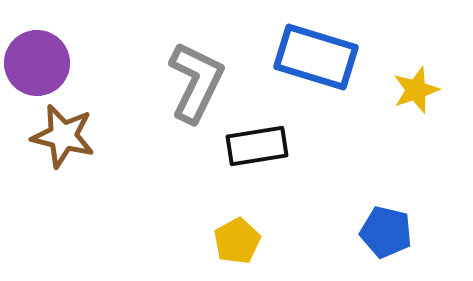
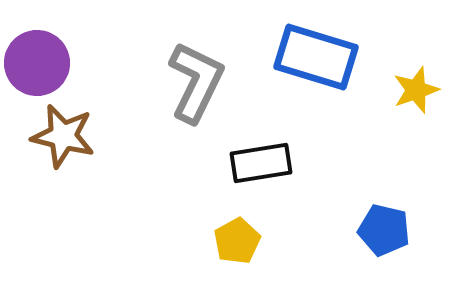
black rectangle: moved 4 px right, 17 px down
blue pentagon: moved 2 px left, 2 px up
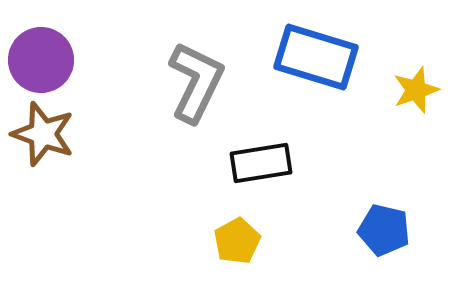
purple circle: moved 4 px right, 3 px up
brown star: moved 20 px left, 2 px up; rotated 6 degrees clockwise
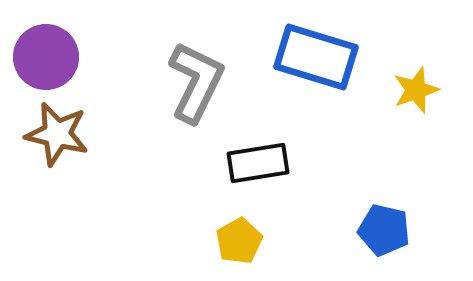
purple circle: moved 5 px right, 3 px up
brown star: moved 14 px right; rotated 6 degrees counterclockwise
black rectangle: moved 3 px left
yellow pentagon: moved 2 px right
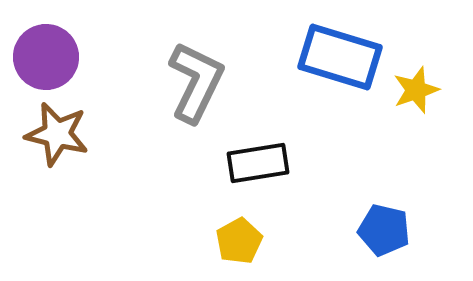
blue rectangle: moved 24 px right
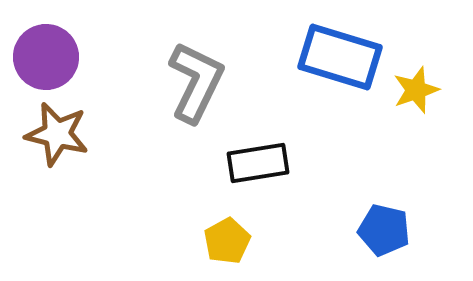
yellow pentagon: moved 12 px left
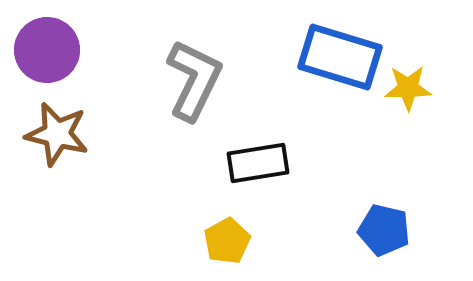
purple circle: moved 1 px right, 7 px up
gray L-shape: moved 2 px left, 2 px up
yellow star: moved 8 px left, 2 px up; rotated 18 degrees clockwise
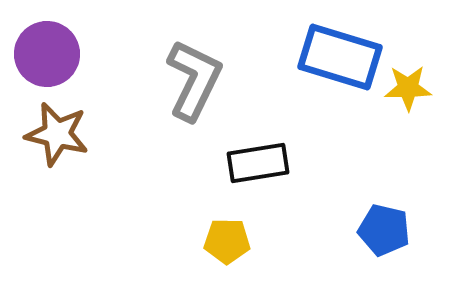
purple circle: moved 4 px down
yellow pentagon: rotated 30 degrees clockwise
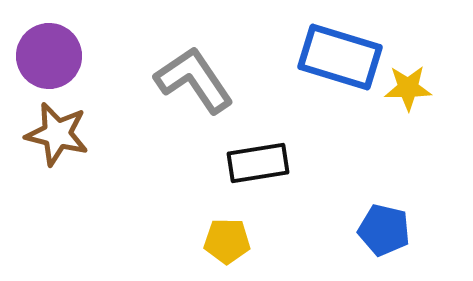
purple circle: moved 2 px right, 2 px down
gray L-shape: rotated 60 degrees counterclockwise
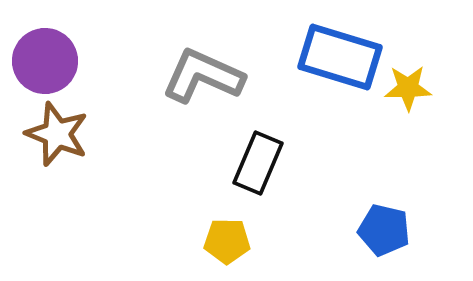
purple circle: moved 4 px left, 5 px down
gray L-shape: moved 9 px right, 4 px up; rotated 32 degrees counterclockwise
brown star: rotated 8 degrees clockwise
black rectangle: rotated 58 degrees counterclockwise
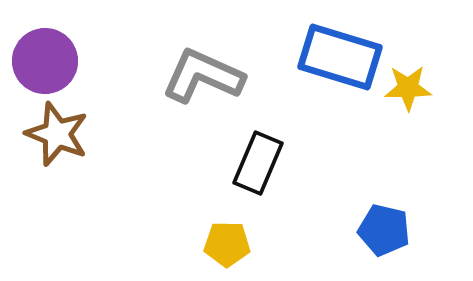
yellow pentagon: moved 3 px down
